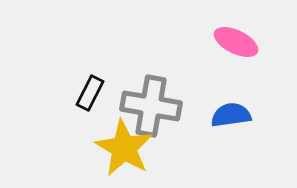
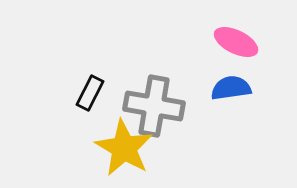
gray cross: moved 3 px right
blue semicircle: moved 27 px up
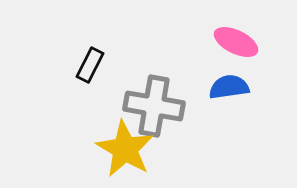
blue semicircle: moved 2 px left, 1 px up
black rectangle: moved 28 px up
yellow star: moved 1 px right, 1 px down
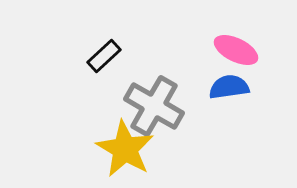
pink ellipse: moved 8 px down
black rectangle: moved 14 px right, 9 px up; rotated 20 degrees clockwise
gray cross: rotated 20 degrees clockwise
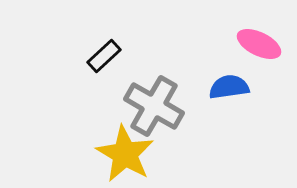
pink ellipse: moved 23 px right, 6 px up
yellow star: moved 5 px down
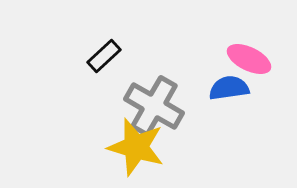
pink ellipse: moved 10 px left, 15 px down
blue semicircle: moved 1 px down
yellow star: moved 11 px right, 7 px up; rotated 14 degrees counterclockwise
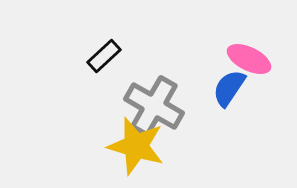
blue semicircle: rotated 48 degrees counterclockwise
yellow star: moved 1 px up
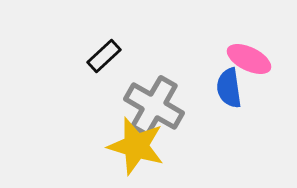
blue semicircle: rotated 42 degrees counterclockwise
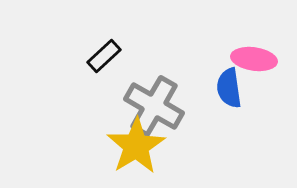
pink ellipse: moved 5 px right; rotated 18 degrees counterclockwise
yellow star: rotated 24 degrees clockwise
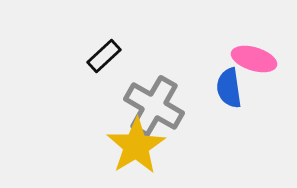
pink ellipse: rotated 9 degrees clockwise
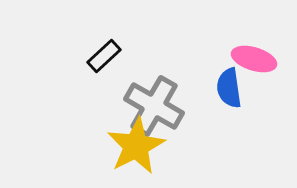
yellow star: rotated 4 degrees clockwise
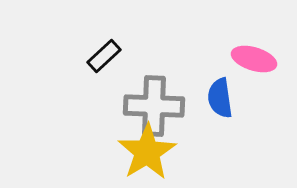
blue semicircle: moved 9 px left, 10 px down
gray cross: rotated 28 degrees counterclockwise
yellow star: moved 11 px right, 6 px down; rotated 4 degrees counterclockwise
